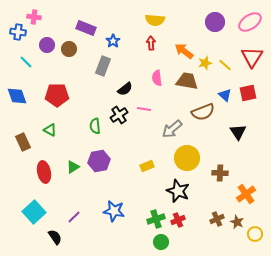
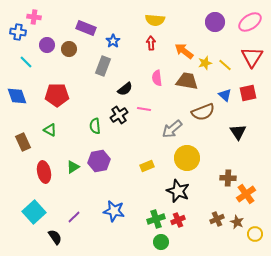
brown cross at (220, 173): moved 8 px right, 5 px down
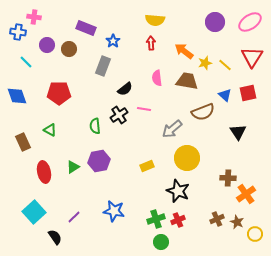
red pentagon at (57, 95): moved 2 px right, 2 px up
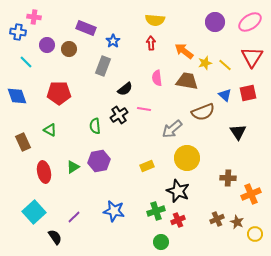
orange cross at (246, 194): moved 5 px right; rotated 12 degrees clockwise
green cross at (156, 219): moved 8 px up
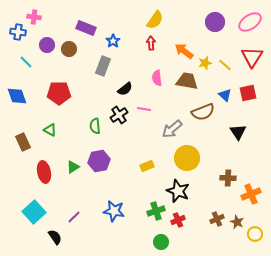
yellow semicircle at (155, 20): rotated 60 degrees counterclockwise
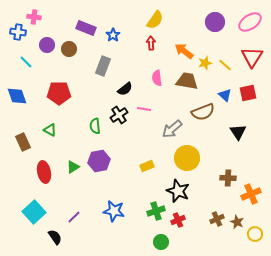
blue star at (113, 41): moved 6 px up
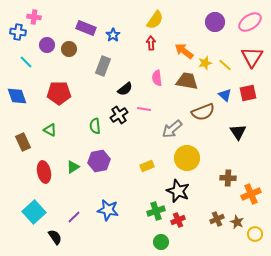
blue star at (114, 211): moved 6 px left, 1 px up
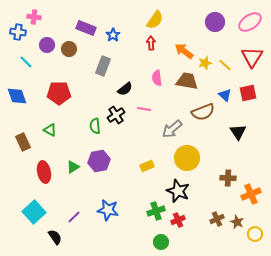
black cross at (119, 115): moved 3 px left
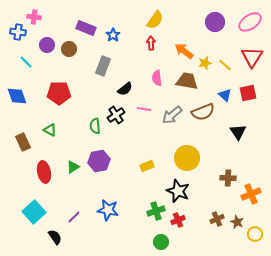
gray arrow at (172, 129): moved 14 px up
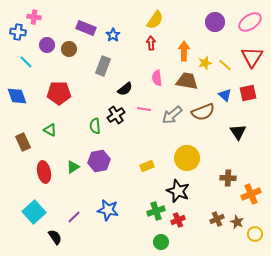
orange arrow at (184, 51): rotated 54 degrees clockwise
